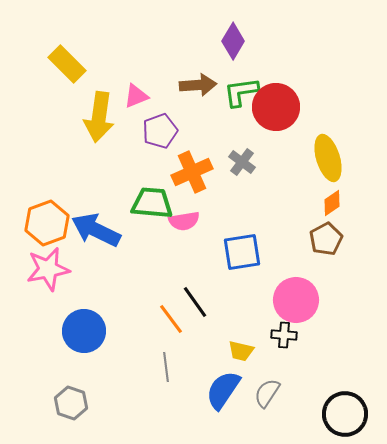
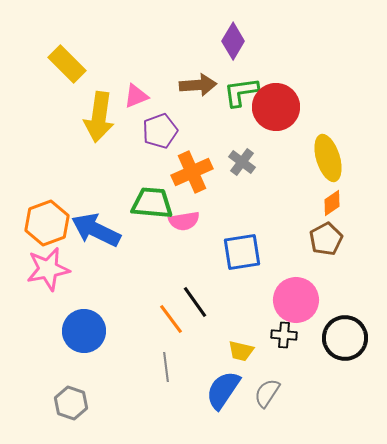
black circle: moved 76 px up
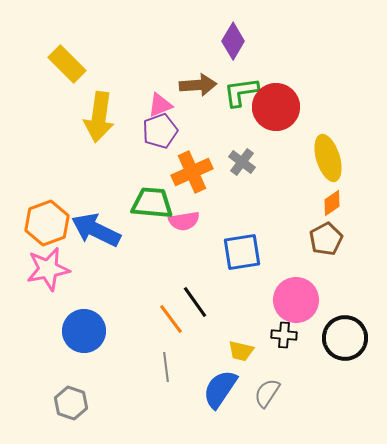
pink triangle: moved 24 px right, 9 px down
blue semicircle: moved 3 px left, 1 px up
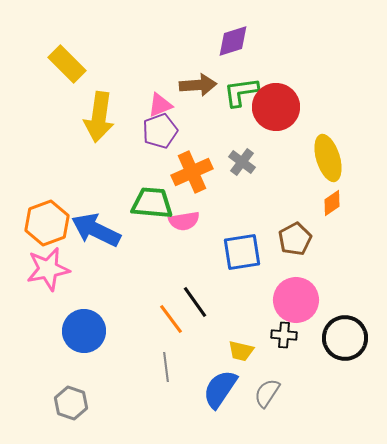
purple diamond: rotated 42 degrees clockwise
brown pentagon: moved 31 px left
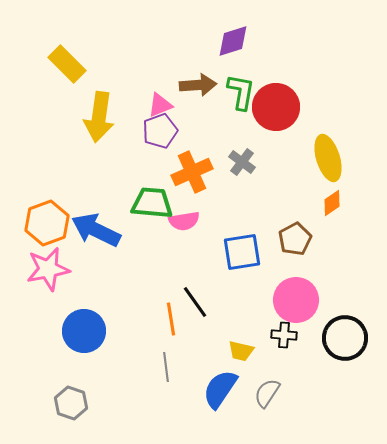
green L-shape: rotated 108 degrees clockwise
orange line: rotated 28 degrees clockwise
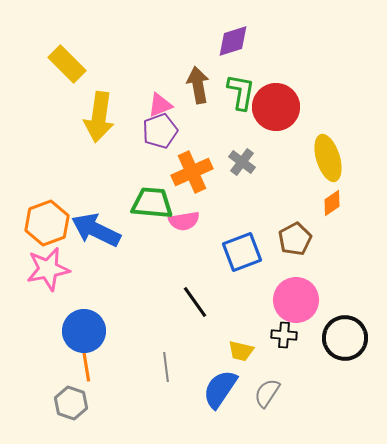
brown arrow: rotated 96 degrees counterclockwise
blue square: rotated 12 degrees counterclockwise
orange line: moved 85 px left, 46 px down
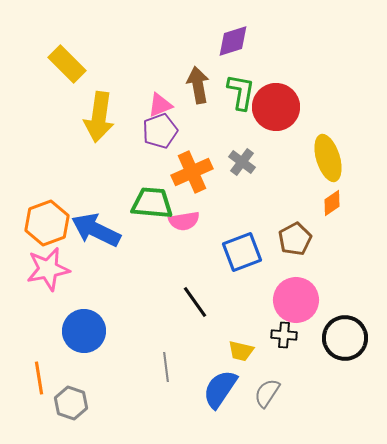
orange line: moved 47 px left, 13 px down
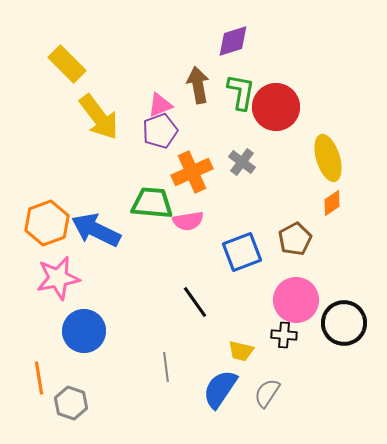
yellow arrow: rotated 45 degrees counterclockwise
pink semicircle: moved 4 px right
pink star: moved 10 px right, 9 px down
black circle: moved 1 px left, 15 px up
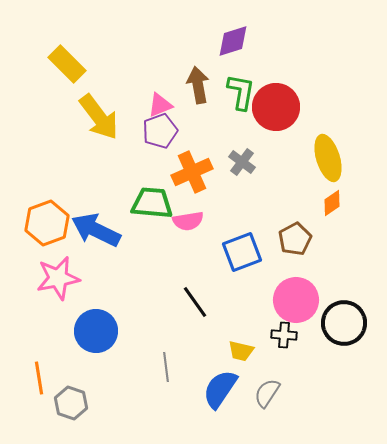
blue circle: moved 12 px right
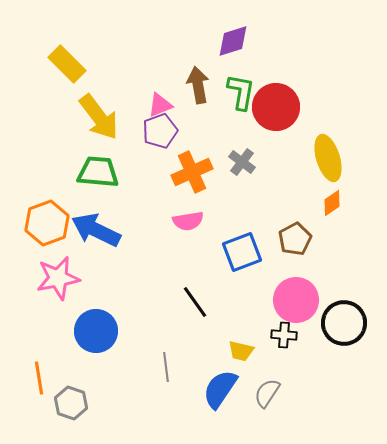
green trapezoid: moved 54 px left, 31 px up
